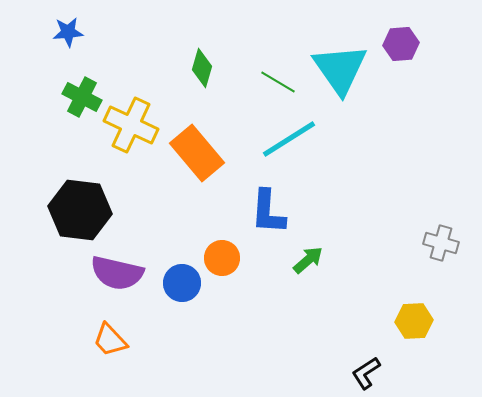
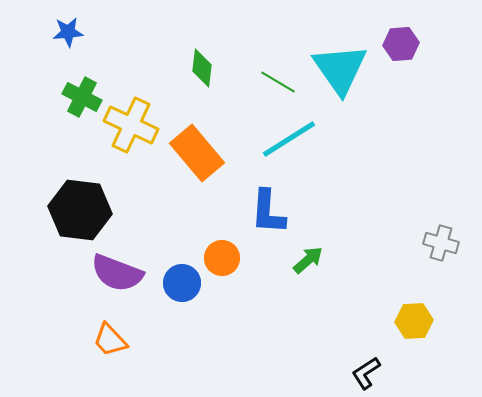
green diamond: rotated 9 degrees counterclockwise
purple semicircle: rotated 8 degrees clockwise
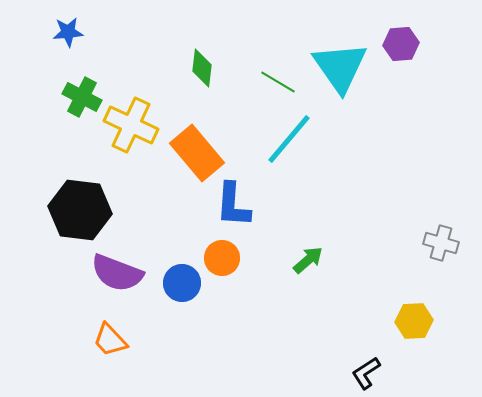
cyan triangle: moved 2 px up
cyan line: rotated 18 degrees counterclockwise
blue L-shape: moved 35 px left, 7 px up
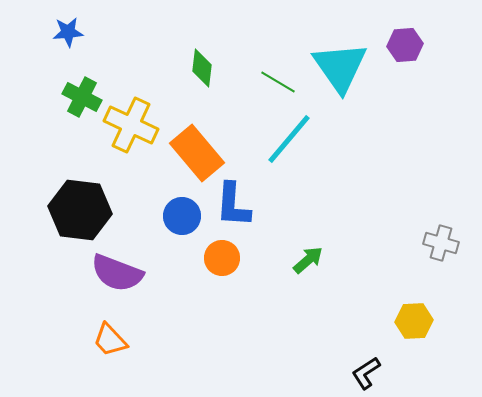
purple hexagon: moved 4 px right, 1 px down
blue circle: moved 67 px up
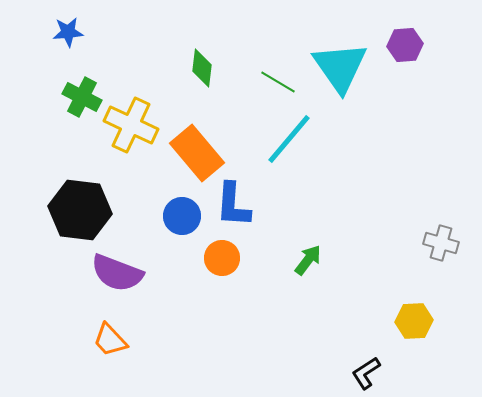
green arrow: rotated 12 degrees counterclockwise
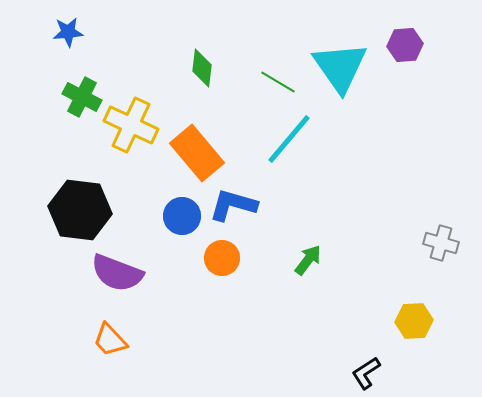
blue L-shape: rotated 102 degrees clockwise
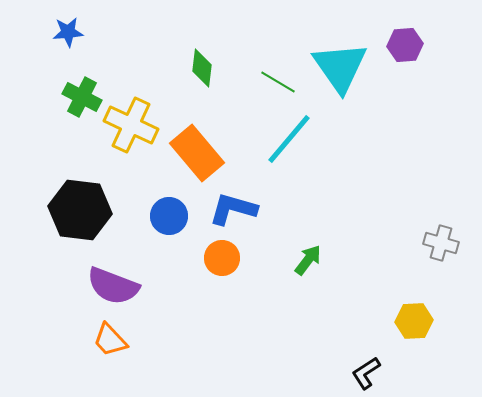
blue L-shape: moved 4 px down
blue circle: moved 13 px left
purple semicircle: moved 4 px left, 13 px down
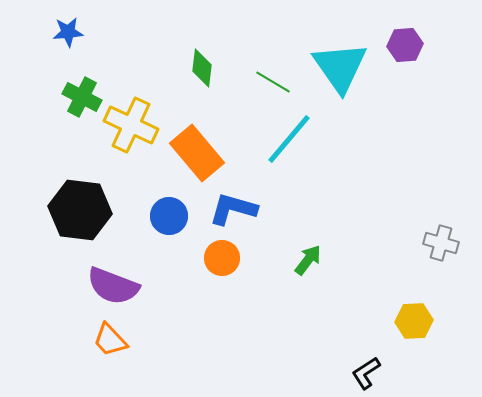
green line: moved 5 px left
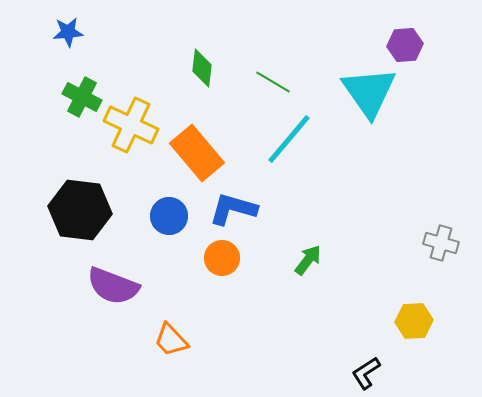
cyan triangle: moved 29 px right, 25 px down
orange trapezoid: moved 61 px right
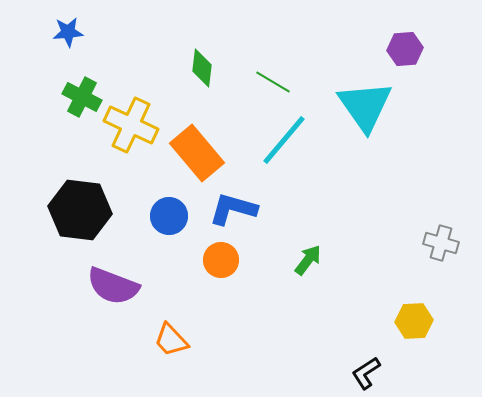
purple hexagon: moved 4 px down
cyan triangle: moved 4 px left, 14 px down
cyan line: moved 5 px left, 1 px down
orange circle: moved 1 px left, 2 px down
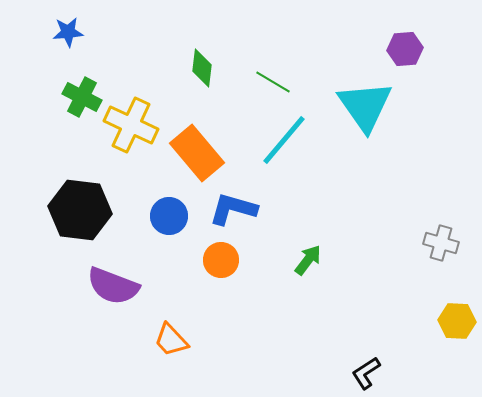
yellow hexagon: moved 43 px right; rotated 6 degrees clockwise
